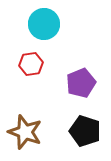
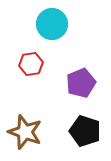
cyan circle: moved 8 px right
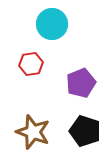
brown star: moved 8 px right
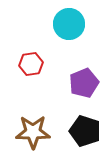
cyan circle: moved 17 px right
purple pentagon: moved 3 px right
brown star: rotated 20 degrees counterclockwise
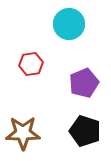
brown star: moved 10 px left, 1 px down
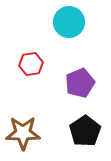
cyan circle: moved 2 px up
purple pentagon: moved 4 px left
black pentagon: rotated 20 degrees clockwise
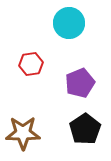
cyan circle: moved 1 px down
black pentagon: moved 2 px up
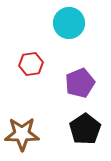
brown star: moved 1 px left, 1 px down
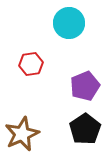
purple pentagon: moved 5 px right, 3 px down
brown star: rotated 24 degrees counterclockwise
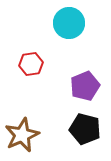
black pentagon: rotated 24 degrees counterclockwise
brown star: moved 1 px down
